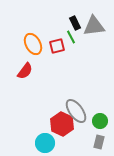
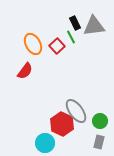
red square: rotated 28 degrees counterclockwise
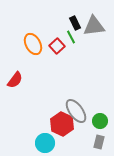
red semicircle: moved 10 px left, 9 px down
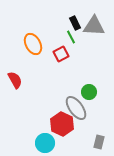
gray triangle: rotated 10 degrees clockwise
red square: moved 4 px right, 8 px down; rotated 14 degrees clockwise
red semicircle: rotated 66 degrees counterclockwise
gray ellipse: moved 3 px up
green circle: moved 11 px left, 29 px up
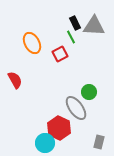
orange ellipse: moved 1 px left, 1 px up
red square: moved 1 px left
red hexagon: moved 3 px left, 4 px down
